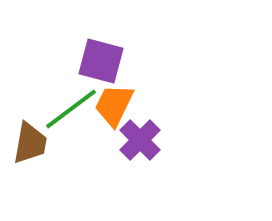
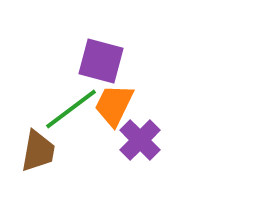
brown trapezoid: moved 8 px right, 8 px down
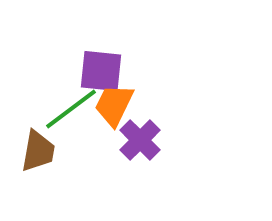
purple square: moved 10 px down; rotated 9 degrees counterclockwise
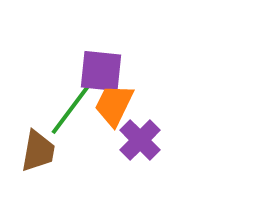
green line: rotated 16 degrees counterclockwise
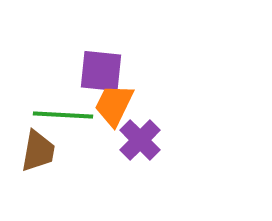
green line: moved 8 px left, 6 px down; rotated 56 degrees clockwise
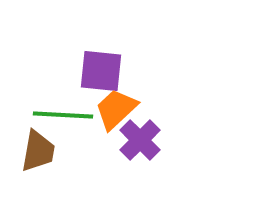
orange trapezoid: moved 2 px right, 4 px down; rotated 21 degrees clockwise
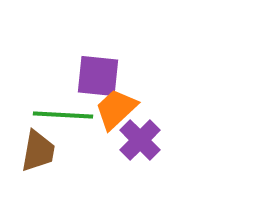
purple square: moved 3 px left, 5 px down
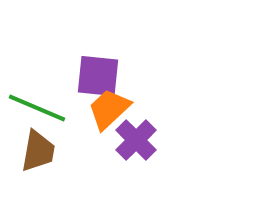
orange trapezoid: moved 7 px left
green line: moved 26 px left, 7 px up; rotated 20 degrees clockwise
purple cross: moved 4 px left
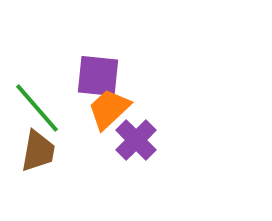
green line: rotated 26 degrees clockwise
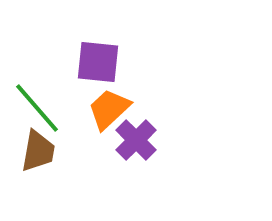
purple square: moved 14 px up
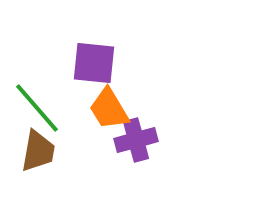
purple square: moved 4 px left, 1 px down
orange trapezoid: rotated 78 degrees counterclockwise
purple cross: rotated 30 degrees clockwise
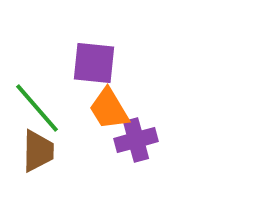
brown trapezoid: rotated 9 degrees counterclockwise
